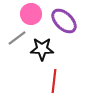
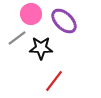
black star: moved 1 px left, 1 px up
red line: rotated 30 degrees clockwise
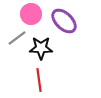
red line: moved 15 px left, 1 px up; rotated 45 degrees counterclockwise
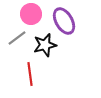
purple ellipse: rotated 16 degrees clockwise
black star: moved 4 px right, 3 px up; rotated 15 degrees counterclockwise
red line: moved 9 px left, 6 px up
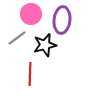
purple ellipse: moved 2 px left, 1 px up; rotated 36 degrees clockwise
red line: rotated 10 degrees clockwise
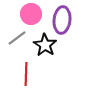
black star: rotated 25 degrees counterclockwise
red line: moved 4 px left
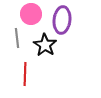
gray line: rotated 60 degrees counterclockwise
red line: moved 1 px left
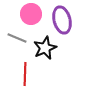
purple ellipse: rotated 20 degrees counterclockwise
gray line: rotated 60 degrees counterclockwise
black star: moved 3 px down; rotated 15 degrees clockwise
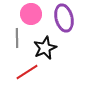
purple ellipse: moved 2 px right, 2 px up
gray line: rotated 66 degrees clockwise
red line: moved 2 px right, 2 px up; rotated 55 degrees clockwise
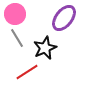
pink circle: moved 16 px left
purple ellipse: rotated 52 degrees clockwise
gray line: rotated 30 degrees counterclockwise
